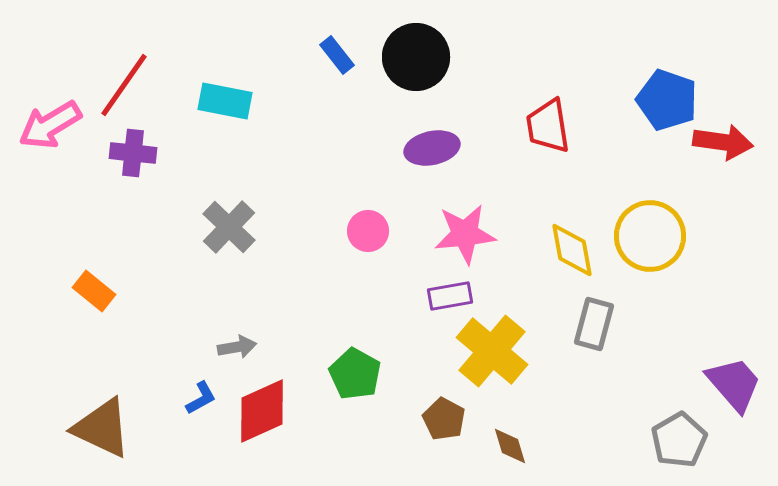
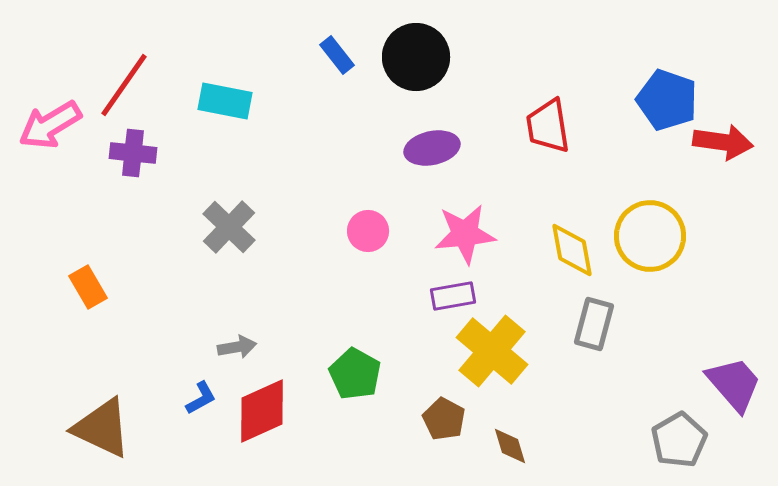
orange rectangle: moved 6 px left, 4 px up; rotated 21 degrees clockwise
purple rectangle: moved 3 px right
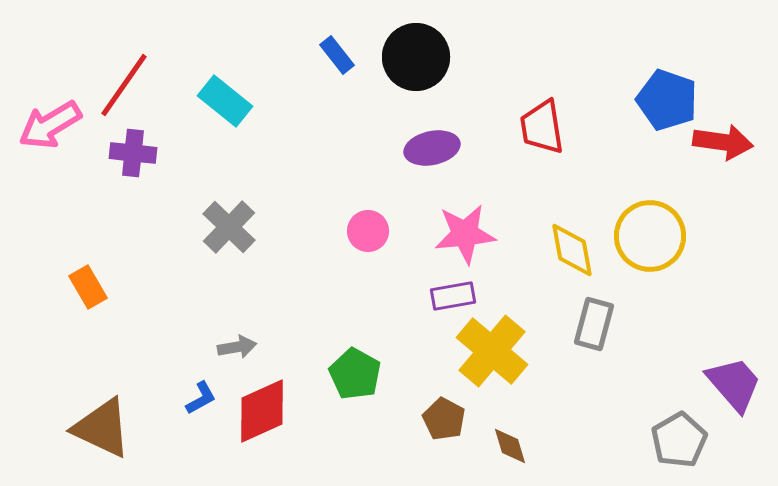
cyan rectangle: rotated 28 degrees clockwise
red trapezoid: moved 6 px left, 1 px down
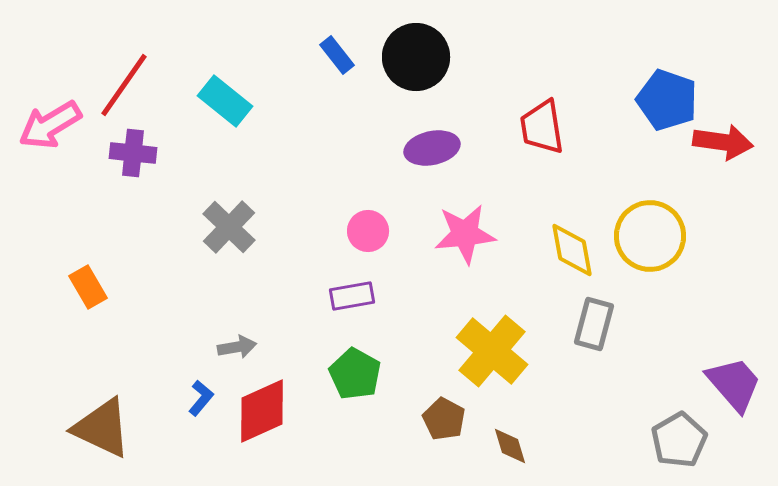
purple rectangle: moved 101 px left
blue L-shape: rotated 21 degrees counterclockwise
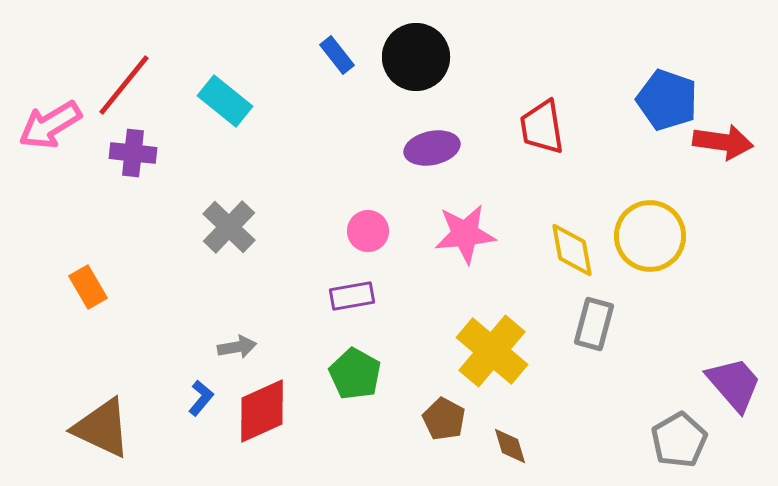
red line: rotated 4 degrees clockwise
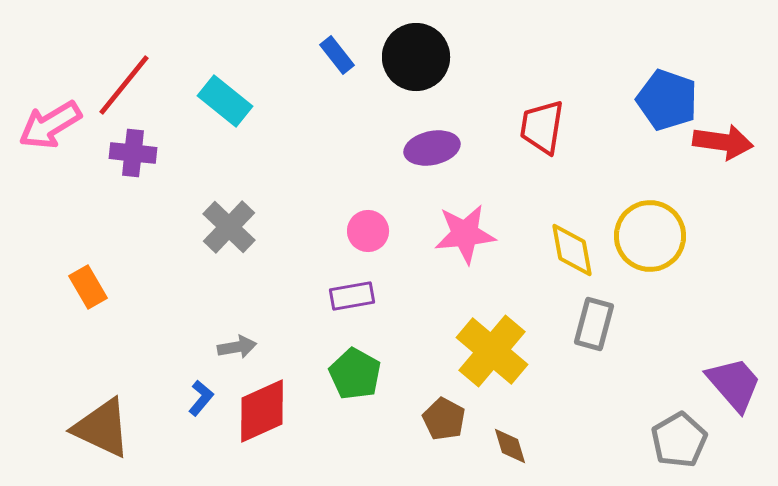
red trapezoid: rotated 18 degrees clockwise
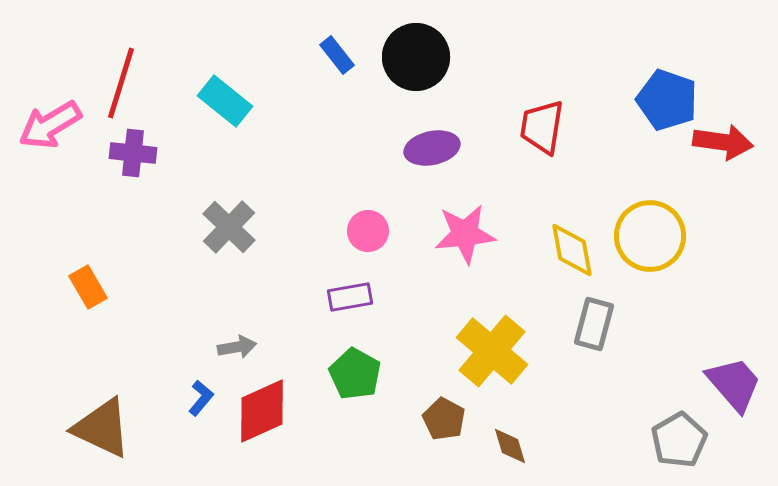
red line: moved 3 px left, 2 px up; rotated 22 degrees counterclockwise
purple rectangle: moved 2 px left, 1 px down
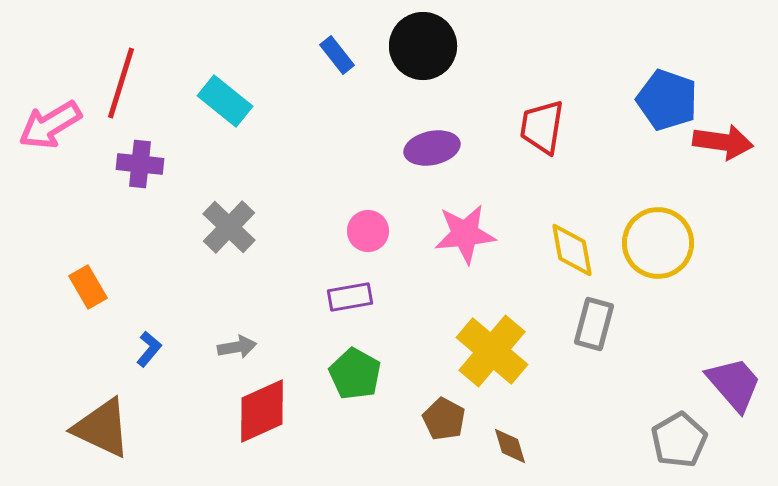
black circle: moved 7 px right, 11 px up
purple cross: moved 7 px right, 11 px down
yellow circle: moved 8 px right, 7 px down
blue L-shape: moved 52 px left, 49 px up
